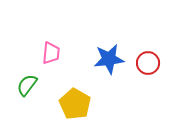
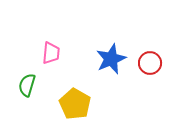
blue star: moved 2 px right; rotated 16 degrees counterclockwise
red circle: moved 2 px right
green semicircle: rotated 20 degrees counterclockwise
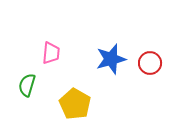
blue star: rotated 8 degrees clockwise
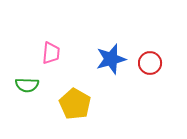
green semicircle: rotated 105 degrees counterclockwise
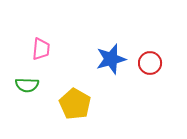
pink trapezoid: moved 10 px left, 4 px up
